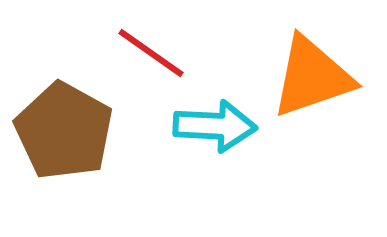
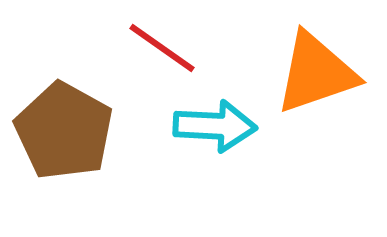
red line: moved 11 px right, 5 px up
orange triangle: moved 4 px right, 4 px up
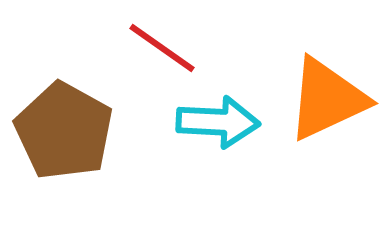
orange triangle: moved 11 px right, 26 px down; rotated 6 degrees counterclockwise
cyan arrow: moved 3 px right, 4 px up
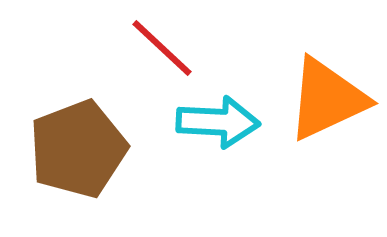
red line: rotated 8 degrees clockwise
brown pentagon: moved 14 px right, 18 px down; rotated 22 degrees clockwise
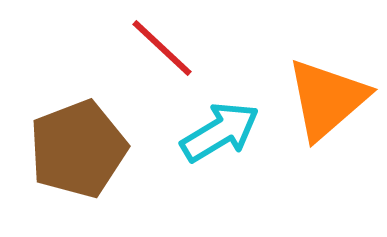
orange triangle: rotated 16 degrees counterclockwise
cyan arrow: moved 2 px right, 10 px down; rotated 34 degrees counterclockwise
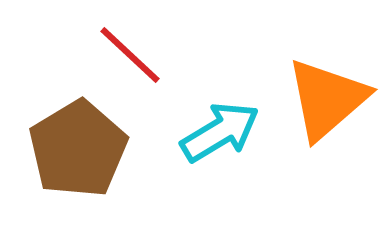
red line: moved 32 px left, 7 px down
brown pentagon: rotated 10 degrees counterclockwise
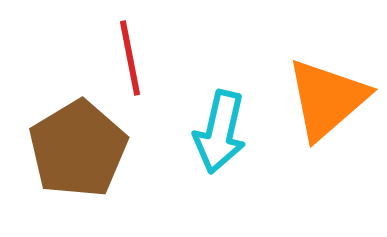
red line: moved 3 px down; rotated 36 degrees clockwise
cyan arrow: rotated 134 degrees clockwise
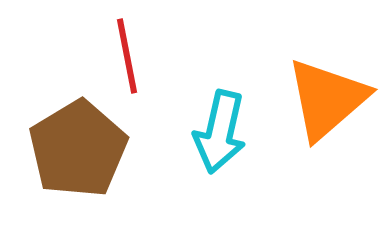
red line: moved 3 px left, 2 px up
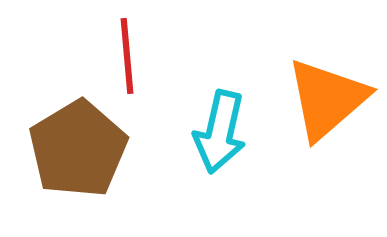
red line: rotated 6 degrees clockwise
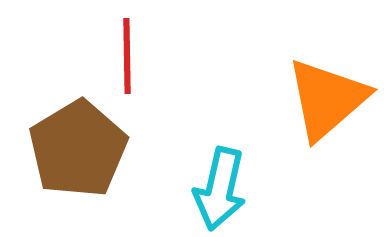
red line: rotated 4 degrees clockwise
cyan arrow: moved 57 px down
